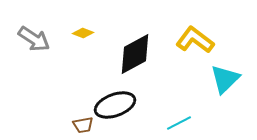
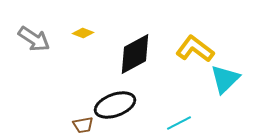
yellow L-shape: moved 9 px down
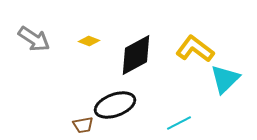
yellow diamond: moved 6 px right, 8 px down
black diamond: moved 1 px right, 1 px down
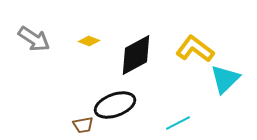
cyan line: moved 1 px left
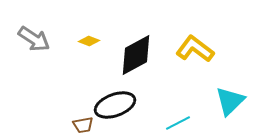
cyan triangle: moved 5 px right, 22 px down
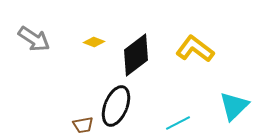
yellow diamond: moved 5 px right, 1 px down
black diamond: rotated 9 degrees counterclockwise
cyan triangle: moved 4 px right, 5 px down
black ellipse: moved 1 px right, 1 px down; rotated 48 degrees counterclockwise
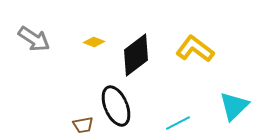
black ellipse: rotated 45 degrees counterclockwise
